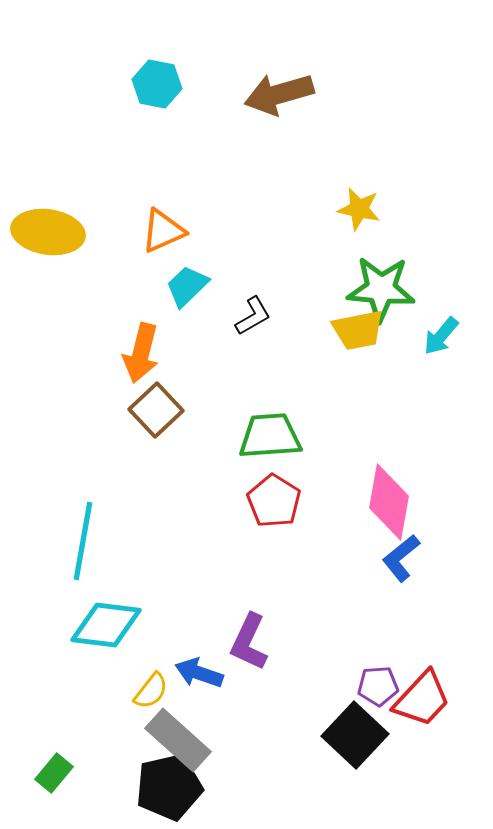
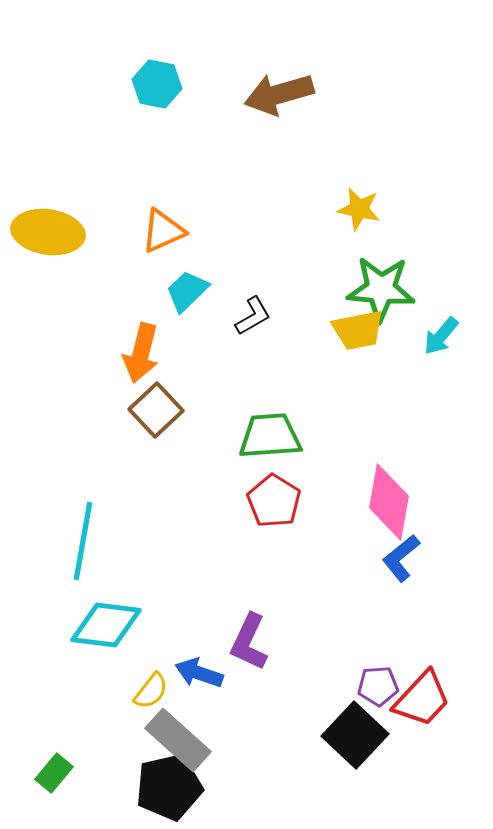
cyan trapezoid: moved 5 px down
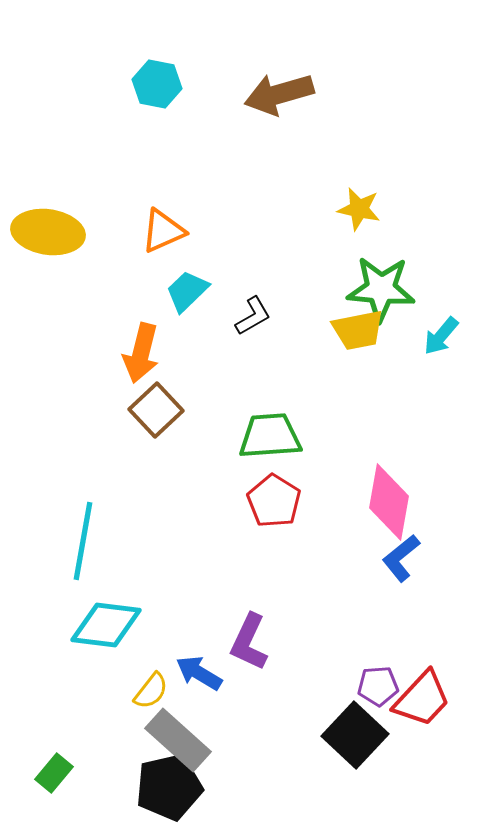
blue arrow: rotated 12 degrees clockwise
